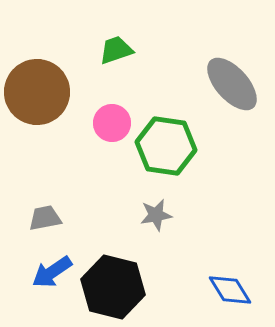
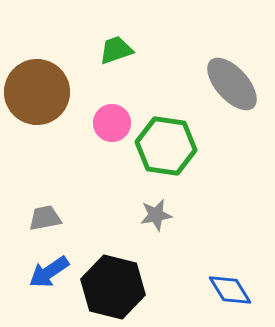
blue arrow: moved 3 px left
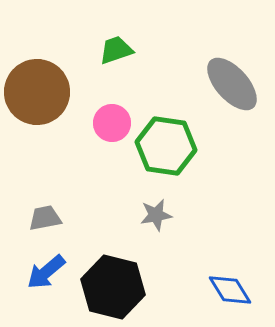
blue arrow: moved 3 px left; rotated 6 degrees counterclockwise
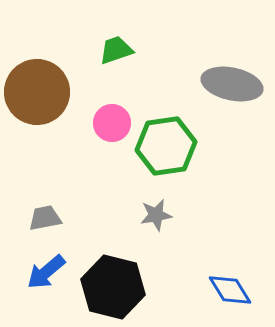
gray ellipse: rotated 36 degrees counterclockwise
green hexagon: rotated 16 degrees counterclockwise
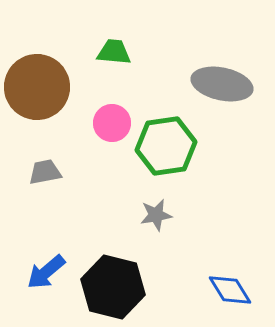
green trapezoid: moved 2 px left, 2 px down; rotated 24 degrees clockwise
gray ellipse: moved 10 px left
brown circle: moved 5 px up
gray trapezoid: moved 46 px up
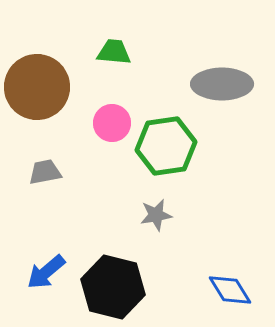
gray ellipse: rotated 12 degrees counterclockwise
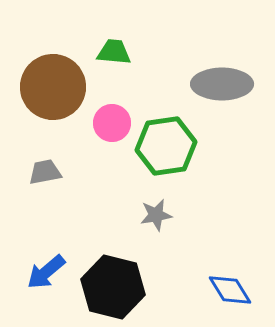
brown circle: moved 16 px right
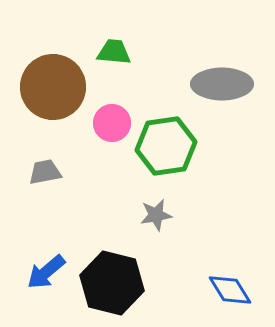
black hexagon: moved 1 px left, 4 px up
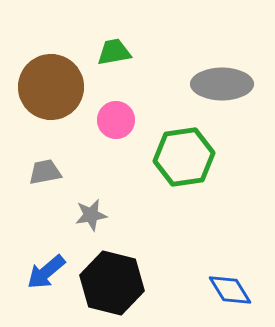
green trapezoid: rotated 15 degrees counterclockwise
brown circle: moved 2 px left
pink circle: moved 4 px right, 3 px up
green hexagon: moved 18 px right, 11 px down
gray star: moved 65 px left
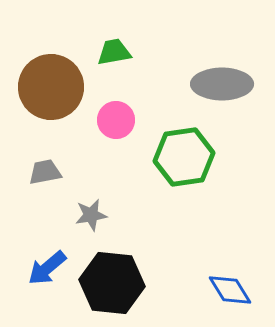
blue arrow: moved 1 px right, 4 px up
black hexagon: rotated 8 degrees counterclockwise
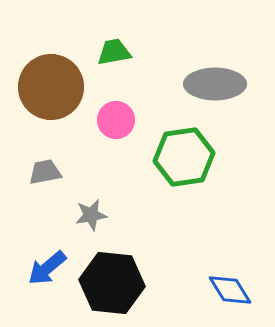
gray ellipse: moved 7 px left
